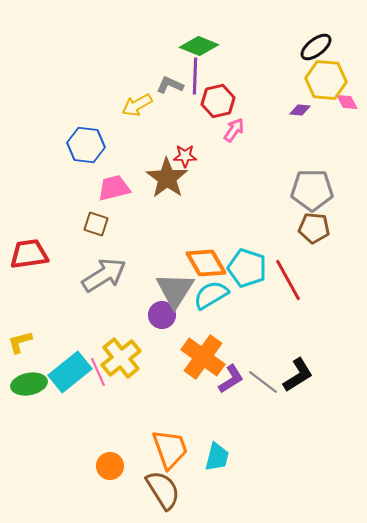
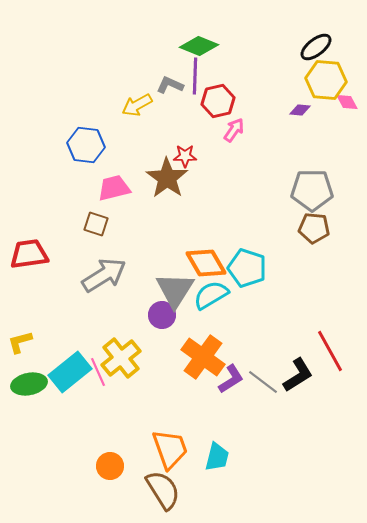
red line: moved 42 px right, 71 px down
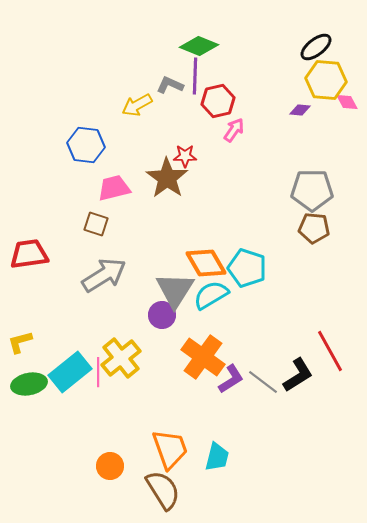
pink line: rotated 24 degrees clockwise
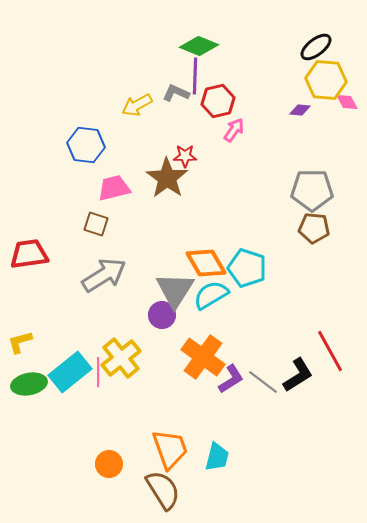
gray L-shape: moved 6 px right, 8 px down
orange circle: moved 1 px left, 2 px up
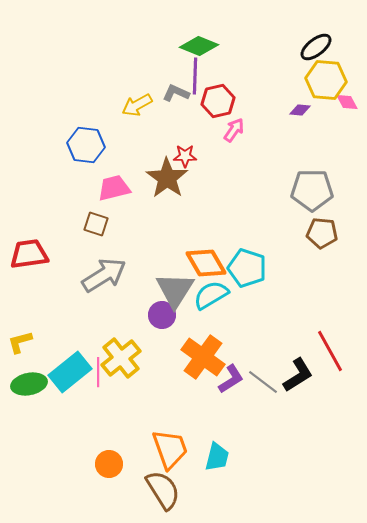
brown pentagon: moved 8 px right, 5 px down
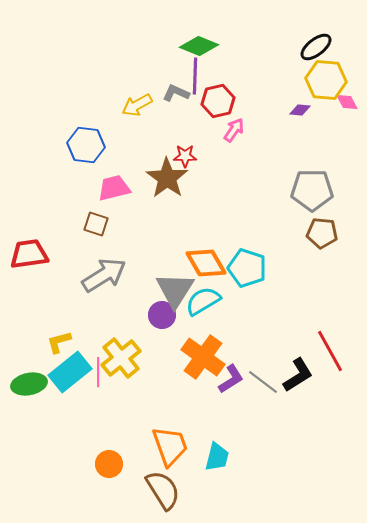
cyan semicircle: moved 8 px left, 6 px down
yellow L-shape: moved 39 px right
orange trapezoid: moved 3 px up
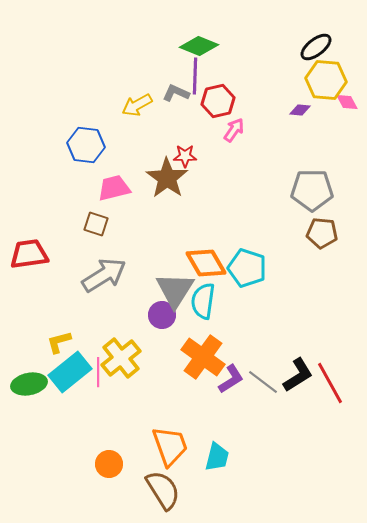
cyan semicircle: rotated 51 degrees counterclockwise
red line: moved 32 px down
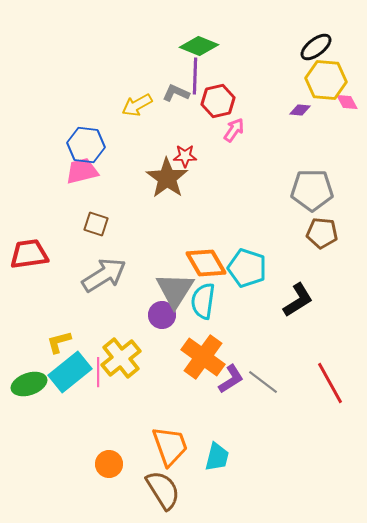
pink trapezoid: moved 32 px left, 17 px up
black L-shape: moved 75 px up
green ellipse: rotated 8 degrees counterclockwise
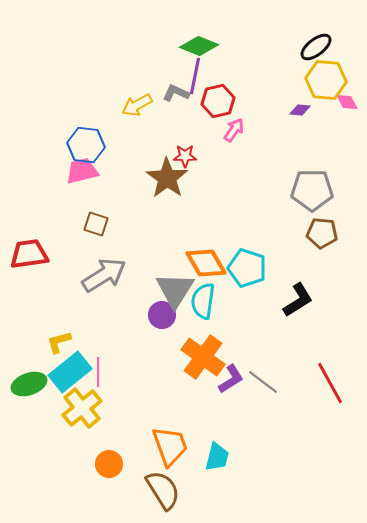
purple line: rotated 9 degrees clockwise
yellow cross: moved 39 px left, 50 px down
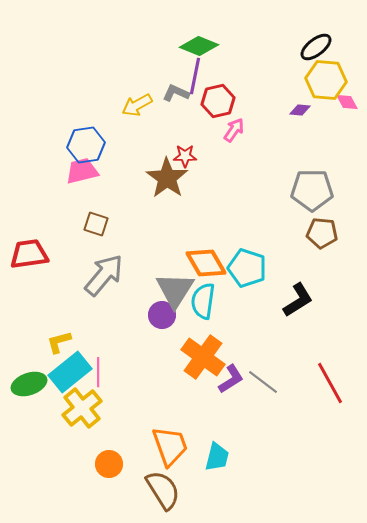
blue hexagon: rotated 15 degrees counterclockwise
gray arrow: rotated 18 degrees counterclockwise
